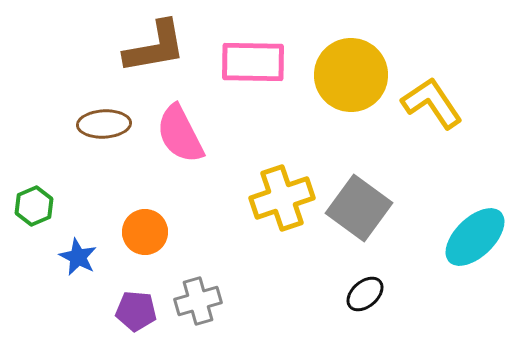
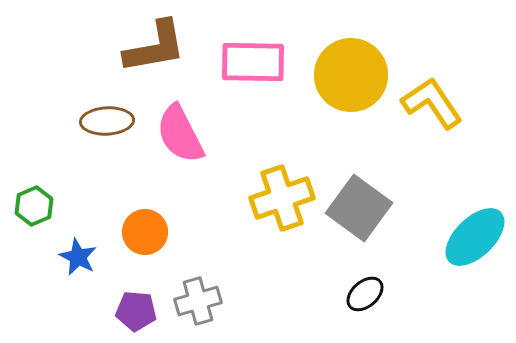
brown ellipse: moved 3 px right, 3 px up
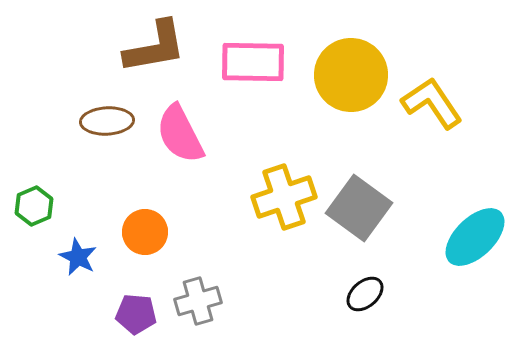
yellow cross: moved 2 px right, 1 px up
purple pentagon: moved 3 px down
